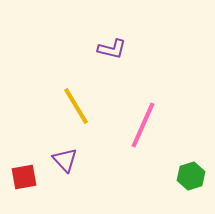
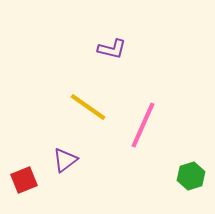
yellow line: moved 12 px right, 1 px down; rotated 24 degrees counterclockwise
purple triangle: rotated 36 degrees clockwise
red square: moved 3 px down; rotated 12 degrees counterclockwise
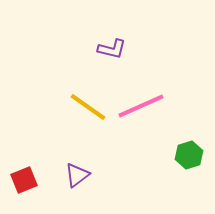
pink line: moved 2 px left, 19 px up; rotated 42 degrees clockwise
purple triangle: moved 12 px right, 15 px down
green hexagon: moved 2 px left, 21 px up
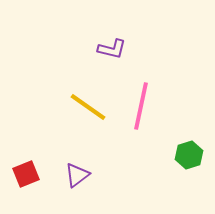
pink line: rotated 54 degrees counterclockwise
red square: moved 2 px right, 6 px up
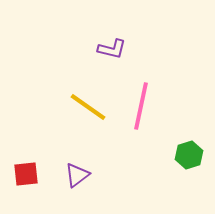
red square: rotated 16 degrees clockwise
